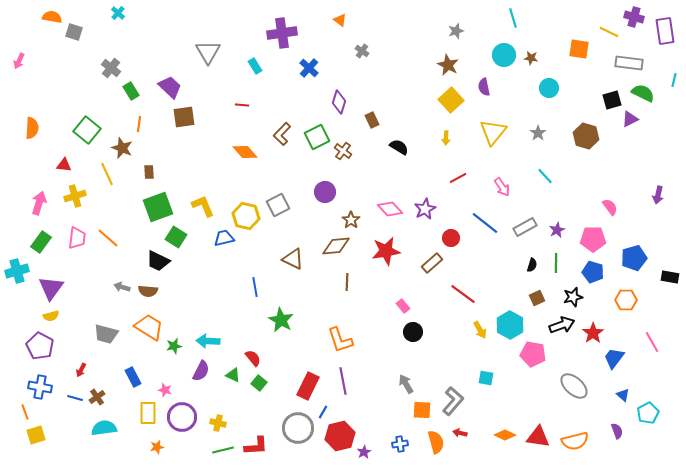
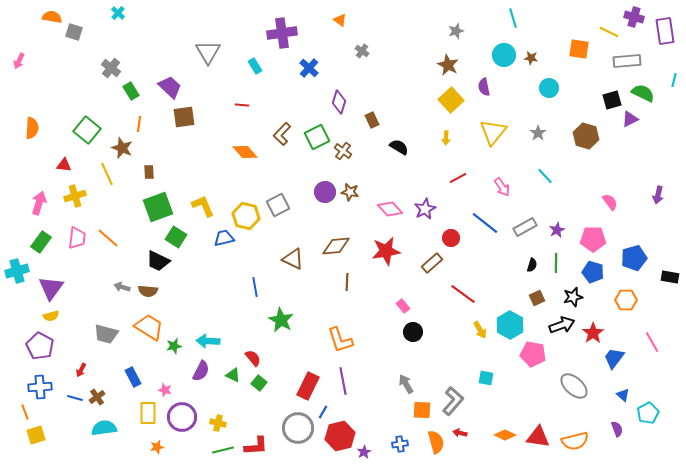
gray rectangle at (629, 63): moved 2 px left, 2 px up; rotated 12 degrees counterclockwise
pink semicircle at (610, 207): moved 5 px up
brown star at (351, 220): moved 1 px left, 28 px up; rotated 24 degrees counterclockwise
blue cross at (40, 387): rotated 15 degrees counterclockwise
purple semicircle at (617, 431): moved 2 px up
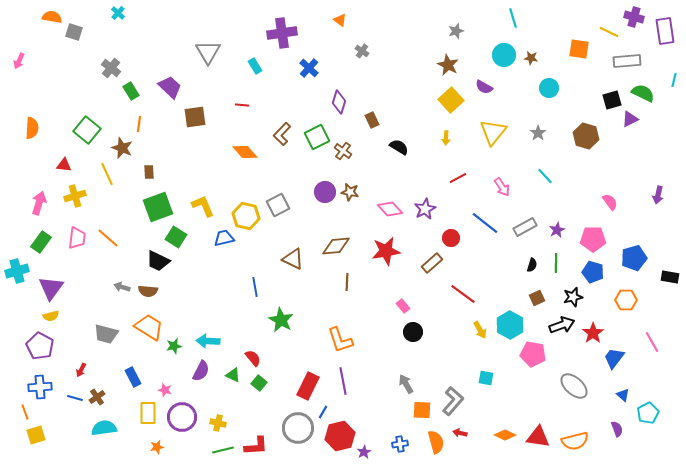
purple semicircle at (484, 87): rotated 48 degrees counterclockwise
brown square at (184, 117): moved 11 px right
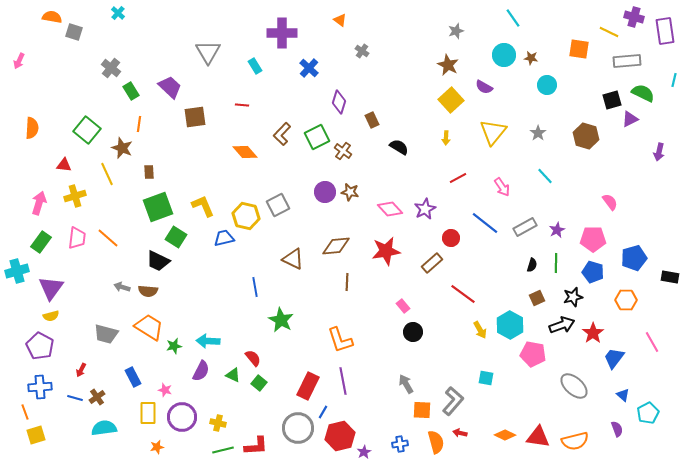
cyan line at (513, 18): rotated 18 degrees counterclockwise
purple cross at (282, 33): rotated 8 degrees clockwise
cyan circle at (549, 88): moved 2 px left, 3 px up
purple arrow at (658, 195): moved 1 px right, 43 px up
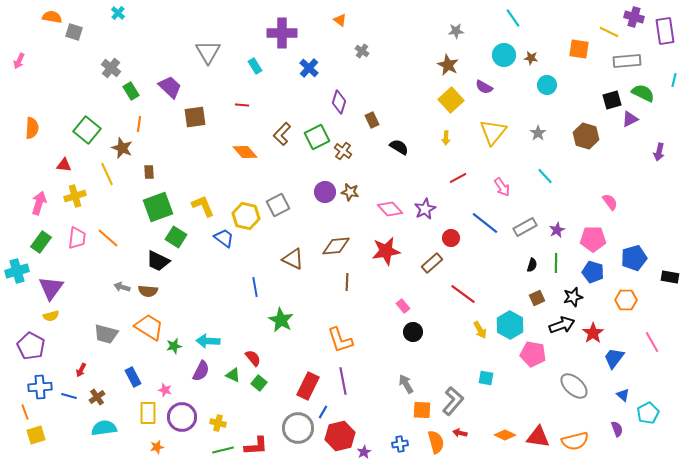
gray star at (456, 31): rotated 14 degrees clockwise
blue trapezoid at (224, 238): rotated 50 degrees clockwise
purple pentagon at (40, 346): moved 9 px left
blue line at (75, 398): moved 6 px left, 2 px up
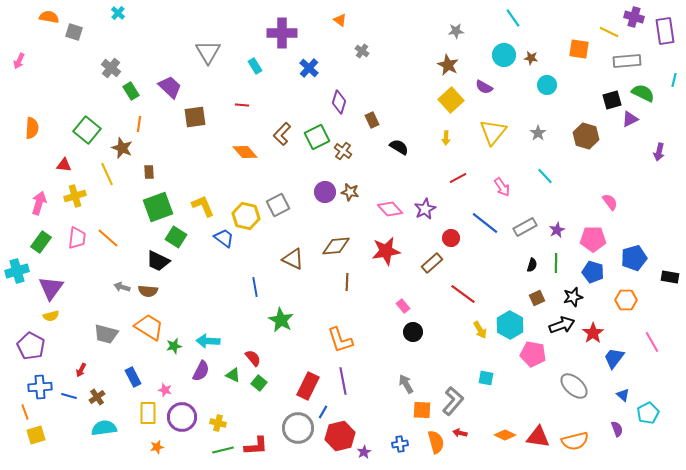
orange semicircle at (52, 17): moved 3 px left
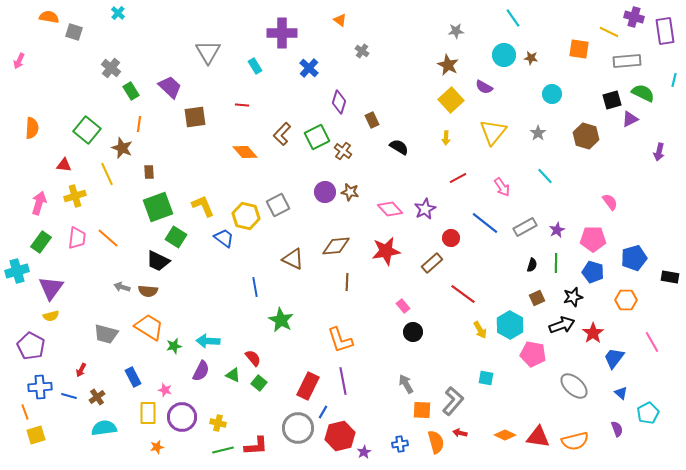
cyan circle at (547, 85): moved 5 px right, 9 px down
blue triangle at (623, 395): moved 2 px left, 2 px up
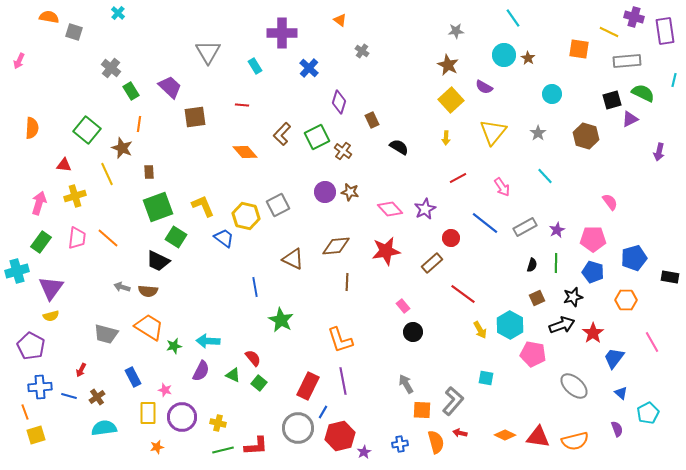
brown star at (531, 58): moved 3 px left; rotated 24 degrees clockwise
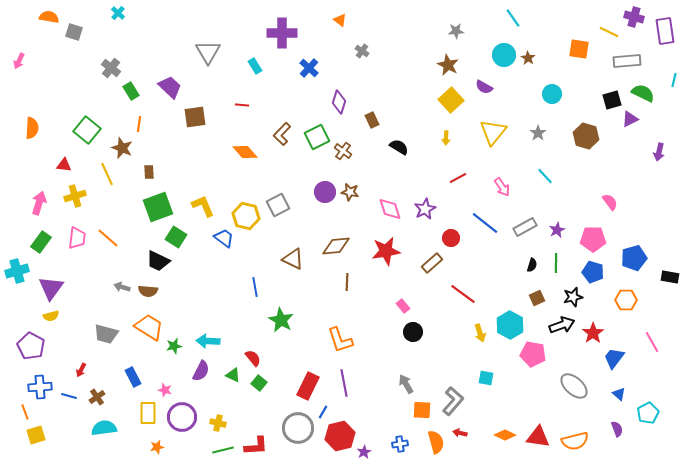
pink diamond at (390, 209): rotated 25 degrees clockwise
yellow arrow at (480, 330): moved 3 px down; rotated 12 degrees clockwise
purple line at (343, 381): moved 1 px right, 2 px down
blue triangle at (621, 393): moved 2 px left, 1 px down
